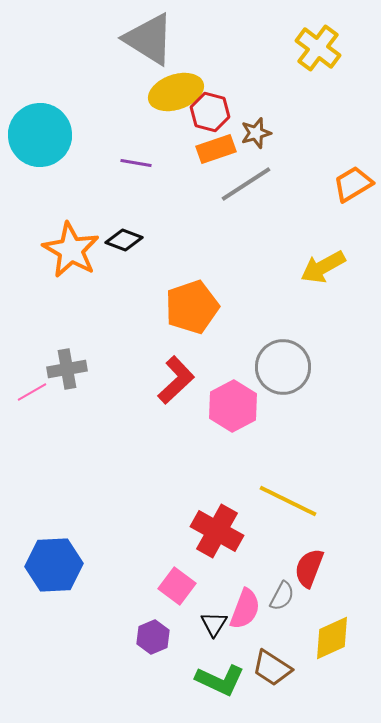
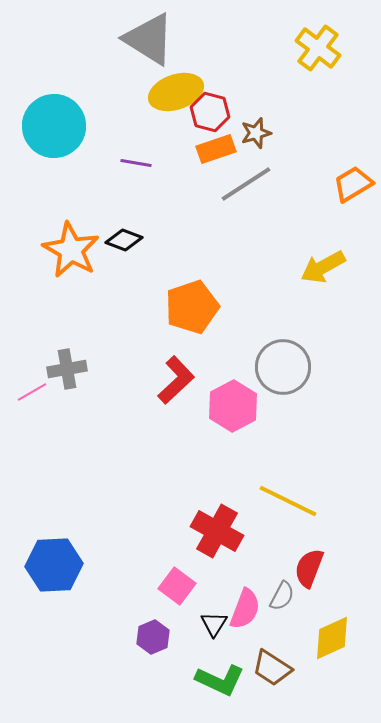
cyan circle: moved 14 px right, 9 px up
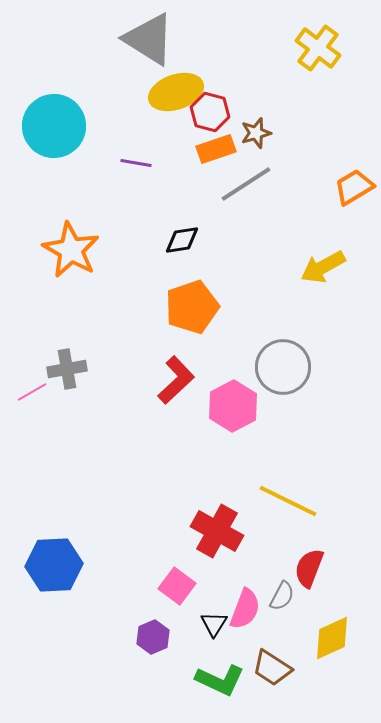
orange trapezoid: moved 1 px right, 3 px down
black diamond: moved 58 px right; rotated 30 degrees counterclockwise
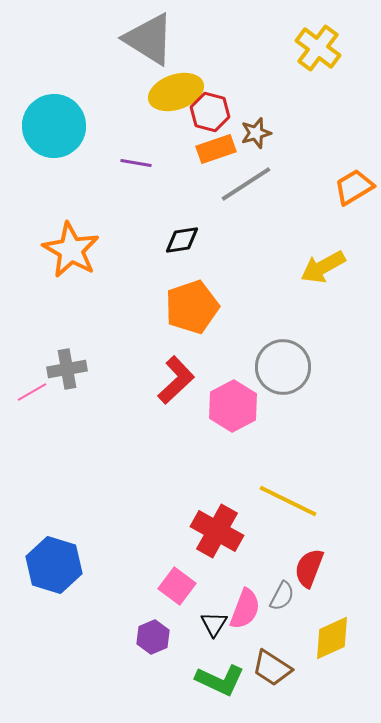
blue hexagon: rotated 20 degrees clockwise
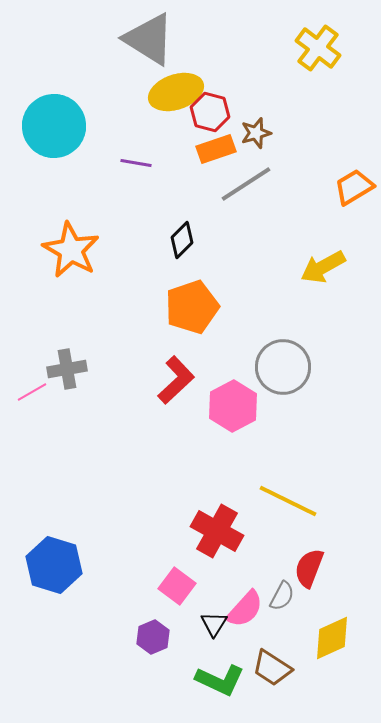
black diamond: rotated 36 degrees counterclockwise
pink semicircle: rotated 21 degrees clockwise
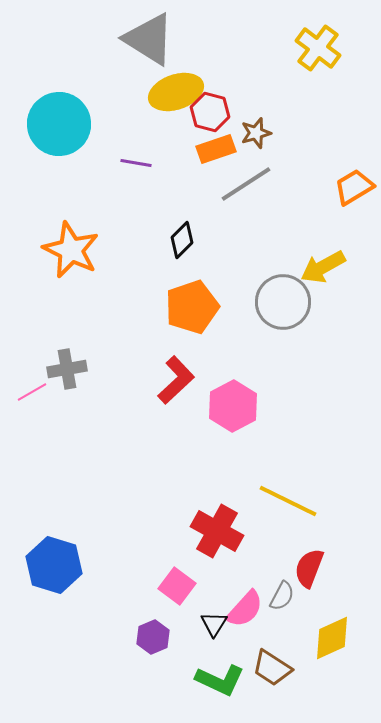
cyan circle: moved 5 px right, 2 px up
orange star: rotated 4 degrees counterclockwise
gray circle: moved 65 px up
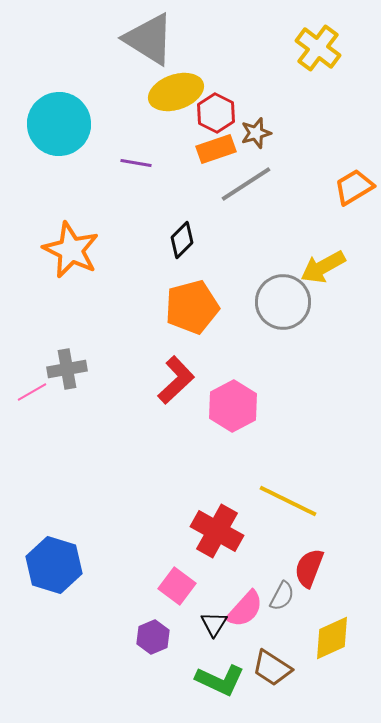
red hexagon: moved 6 px right, 1 px down; rotated 12 degrees clockwise
orange pentagon: rotated 4 degrees clockwise
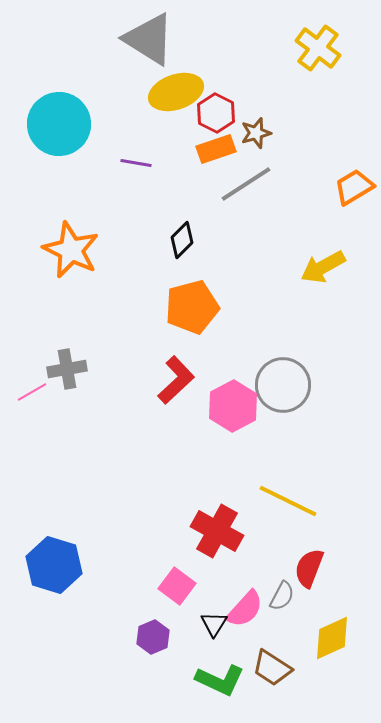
gray circle: moved 83 px down
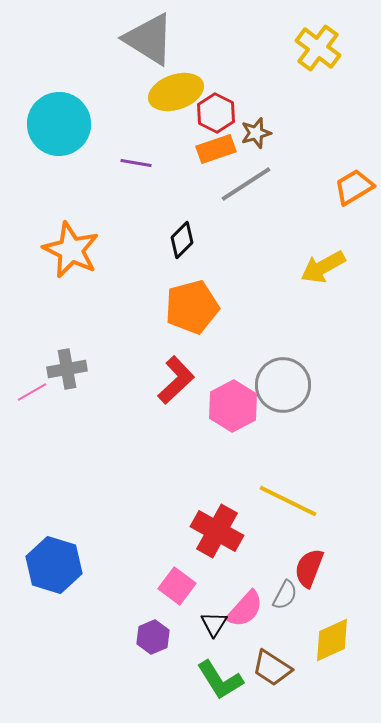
gray semicircle: moved 3 px right, 1 px up
yellow diamond: moved 2 px down
green L-shape: rotated 33 degrees clockwise
